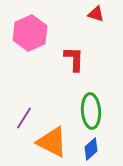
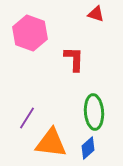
pink hexagon: rotated 16 degrees counterclockwise
green ellipse: moved 3 px right, 1 px down
purple line: moved 3 px right
orange triangle: moved 1 px left, 1 px down; rotated 20 degrees counterclockwise
blue diamond: moved 3 px left, 1 px up
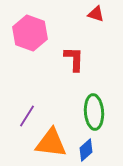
purple line: moved 2 px up
blue diamond: moved 2 px left, 2 px down
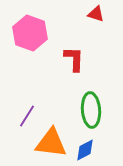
green ellipse: moved 3 px left, 2 px up
blue diamond: moved 1 px left; rotated 15 degrees clockwise
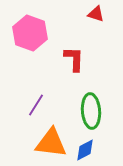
green ellipse: moved 1 px down
purple line: moved 9 px right, 11 px up
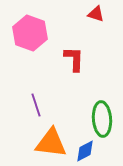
purple line: rotated 50 degrees counterclockwise
green ellipse: moved 11 px right, 8 px down
blue diamond: moved 1 px down
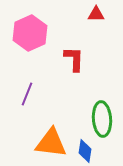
red triangle: rotated 18 degrees counterclockwise
pink hexagon: rotated 16 degrees clockwise
purple line: moved 9 px left, 11 px up; rotated 40 degrees clockwise
blue diamond: rotated 55 degrees counterclockwise
